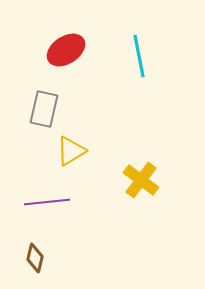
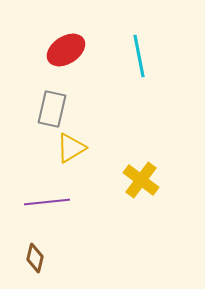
gray rectangle: moved 8 px right
yellow triangle: moved 3 px up
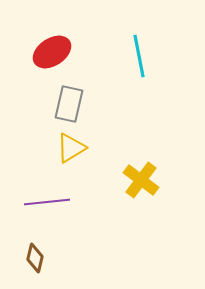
red ellipse: moved 14 px left, 2 px down
gray rectangle: moved 17 px right, 5 px up
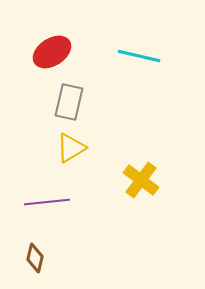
cyan line: rotated 66 degrees counterclockwise
gray rectangle: moved 2 px up
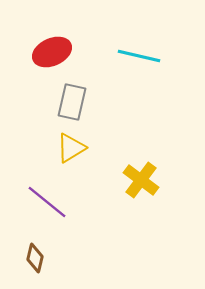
red ellipse: rotated 9 degrees clockwise
gray rectangle: moved 3 px right
purple line: rotated 45 degrees clockwise
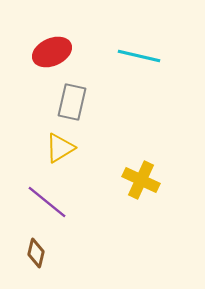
yellow triangle: moved 11 px left
yellow cross: rotated 12 degrees counterclockwise
brown diamond: moved 1 px right, 5 px up
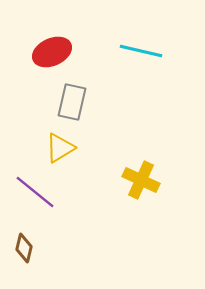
cyan line: moved 2 px right, 5 px up
purple line: moved 12 px left, 10 px up
brown diamond: moved 12 px left, 5 px up
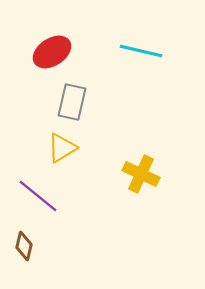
red ellipse: rotated 9 degrees counterclockwise
yellow triangle: moved 2 px right
yellow cross: moved 6 px up
purple line: moved 3 px right, 4 px down
brown diamond: moved 2 px up
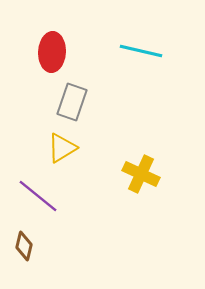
red ellipse: rotated 54 degrees counterclockwise
gray rectangle: rotated 6 degrees clockwise
